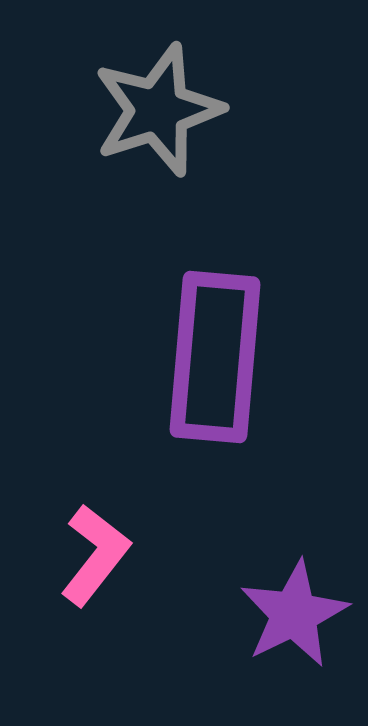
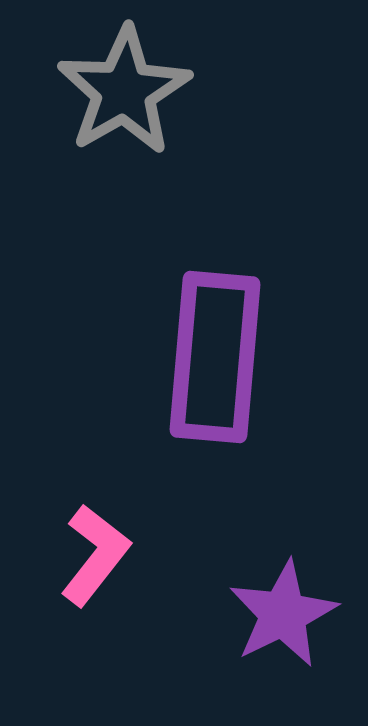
gray star: moved 34 px left, 19 px up; rotated 12 degrees counterclockwise
purple star: moved 11 px left
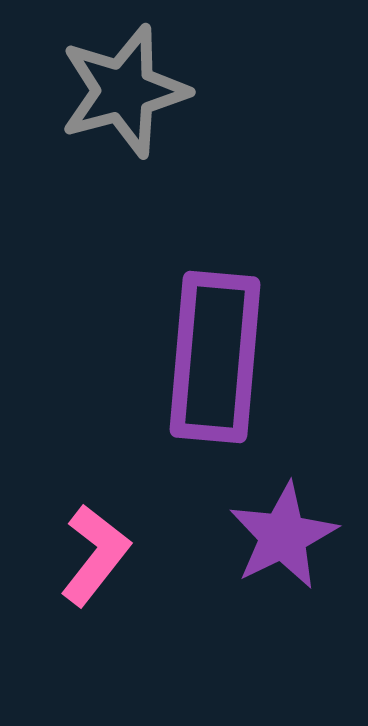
gray star: rotated 15 degrees clockwise
purple star: moved 78 px up
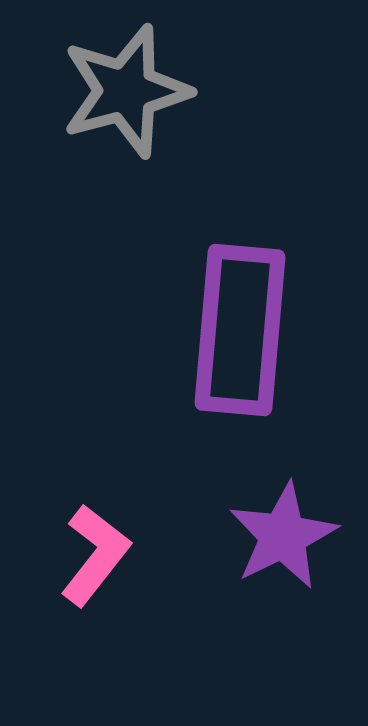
gray star: moved 2 px right
purple rectangle: moved 25 px right, 27 px up
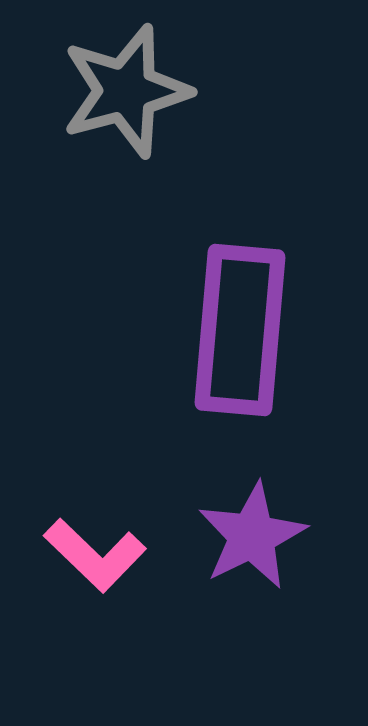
purple star: moved 31 px left
pink L-shape: rotated 96 degrees clockwise
